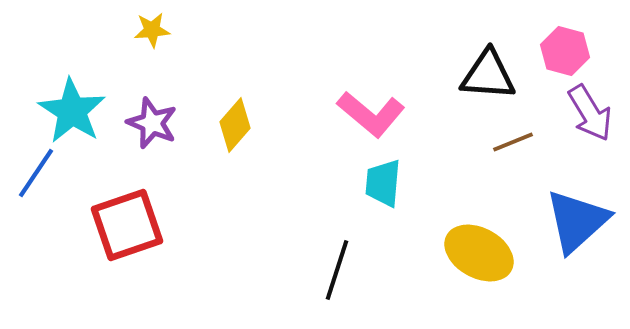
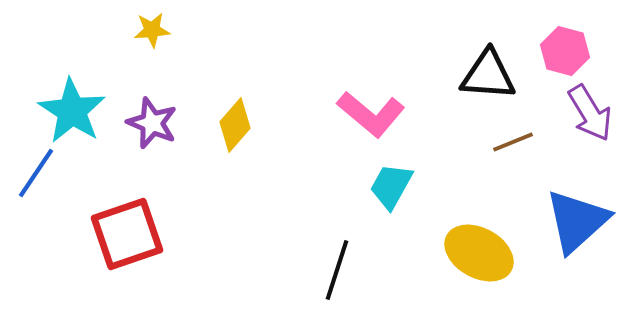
cyan trapezoid: moved 8 px right, 3 px down; rotated 24 degrees clockwise
red square: moved 9 px down
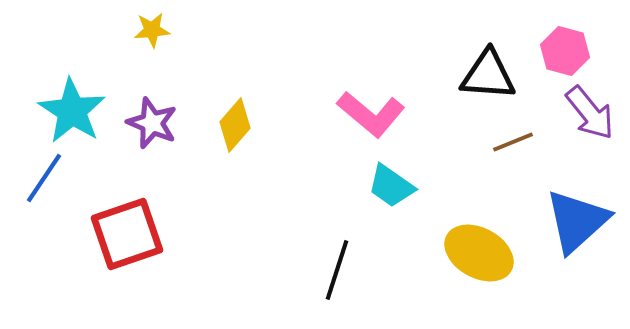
purple arrow: rotated 8 degrees counterclockwise
blue line: moved 8 px right, 5 px down
cyan trapezoid: rotated 84 degrees counterclockwise
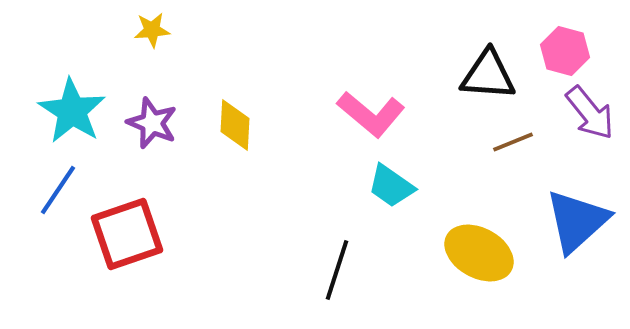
yellow diamond: rotated 38 degrees counterclockwise
blue line: moved 14 px right, 12 px down
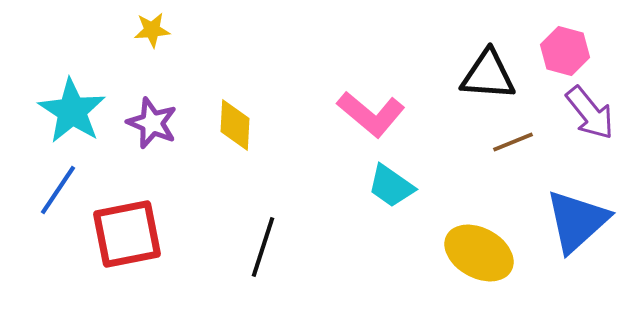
red square: rotated 8 degrees clockwise
black line: moved 74 px left, 23 px up
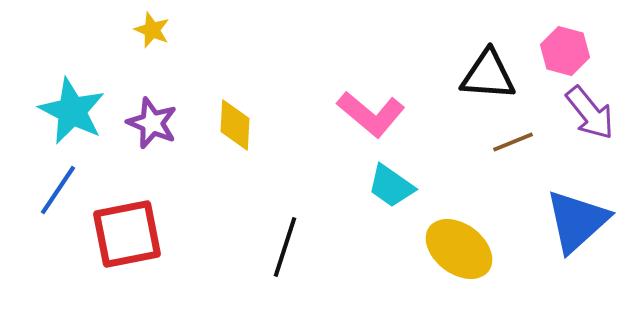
yellow star: rotated 27 degrees clockwise
cyan star: rotated 6 degrees counterclockwise
black line: moved 22 px right
yellow ellipse: moved 20 px left, 4 px up; rotated 8 degrees clockwise
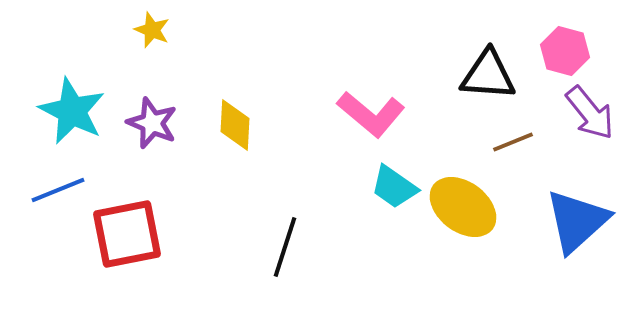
cyan trapezoid: moved 3 px right, 1 px down
blue line: rotated 34 degrees clockwise
yellow ellipse: moved 4 px right, 42 px up
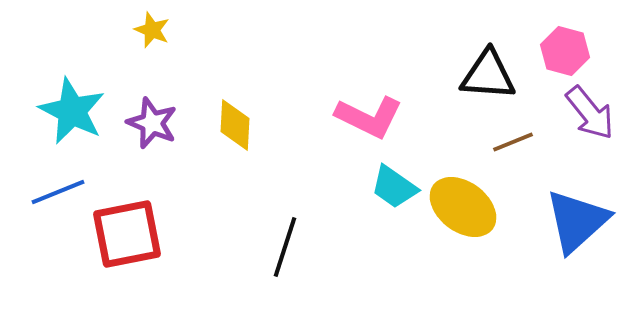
pink L-shape: moved 2 px left, 3 px down; rotated 14 degrees counterclockwise
blue line: moved 2 px down
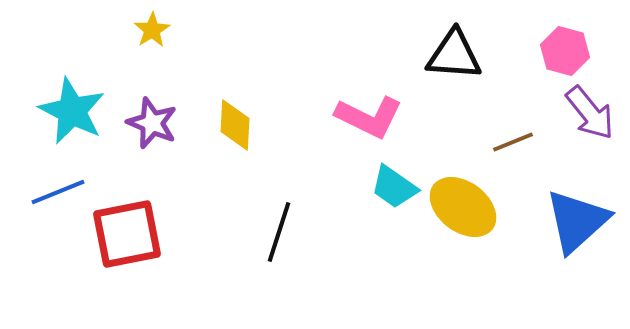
yellow star: rotated 18 degrees clockwise
black triangle: moved 34 px left, 20 px up
black line: moved 6 px left, 15 px up
